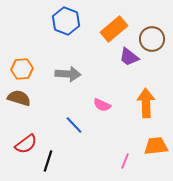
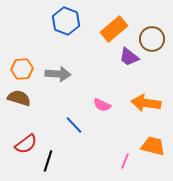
gray arrow: moved 10 px left
orange arrow: rotated 80 degrees counterclockwise
orange trapezoid: moved 3 px left; rotated 20 degrees clockwise
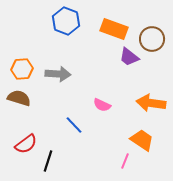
orange rectangle: rotated 60 degrees clockwise
orange arrow: moved 5 px right
orange trapezoid: moved 11 px left, 6 px up; rotated 20 degrees clockwise
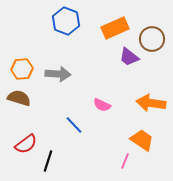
orange rectangle: moved 1 px right, 1 px up; rotated 44 degrees counterclockwise
